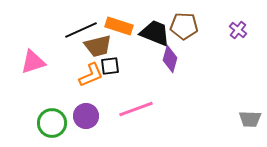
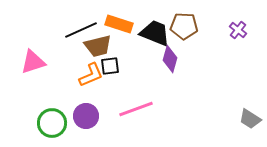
orange rectangle: moved 2 px up
gray trapezoid: rotated 30 degrees clockwise
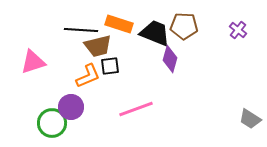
black line: rotated 28 degrees clockwise
orange L-shape: moved 3 px left, 1 px down
purple circle: moved 15 px left, 9 px up
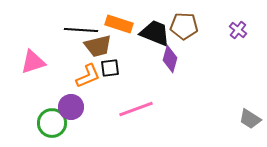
black square: moved 2 px down
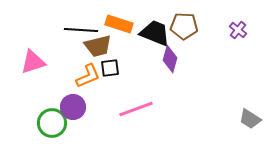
purple circle: moved 2 px right
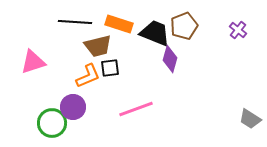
brown pentagon: rotated 24 degrees counterclockwise
black line: moved 6 px left, 8 px up
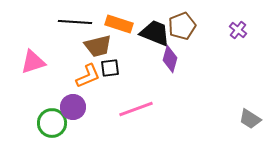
brown pentagon: moved 2 px left
